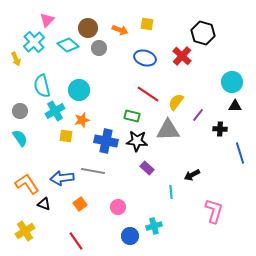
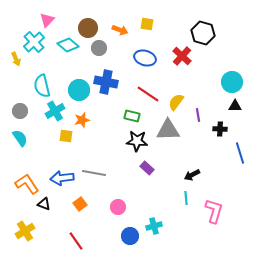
purple line at (198, 115): rotated 48 degrees counterclockwise
blue cross at (106, 141): moved 59 px up
gray line at (93, 171): moved 1 px right, 2 px down
cyan line at (171, 192): moved 15 px right, 6 px down
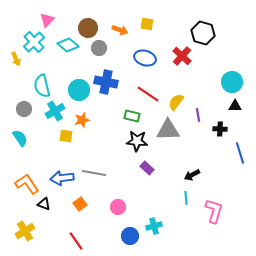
gray circle at (20, 111): moved 4 px right, 2 px up
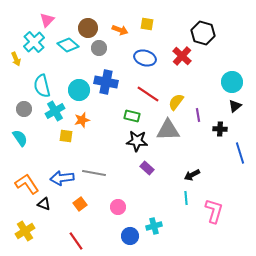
black triangle at (235, 106): rotated 40 degrees counterclockwise
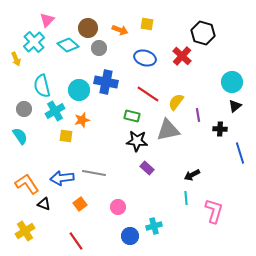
gray triangle at (168, 130): rotated 10 degrees counterclockwise
cyan semicircle at (20, 138): moved 2 px up
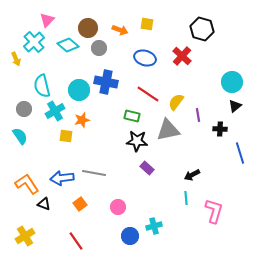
black hexagon at (203, 33): moved 1 px left, 4 px up
yellow cross at (25, 231): moved 5 px down
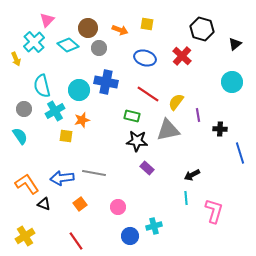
black triangle at (235, 106): moved 62 px up
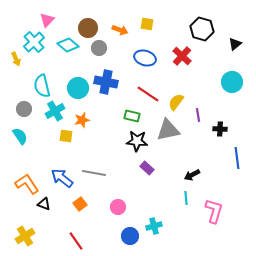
cyan circle at (79, 90): moved 1 px left, 2 px up
blue line at (240, 153): moved 3 px left, 5 px down; rotated 10 degrees clockwise
blue arrow at (62, 178): rotated 45 degrees clockwise
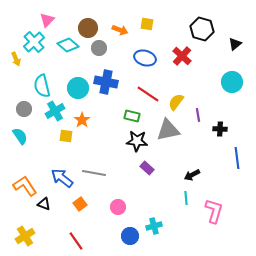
orange star at (82, 120): rotated 21 degrees counterclockwise
orange L-shape at (27, 184): moved 2 px left, 2 px down
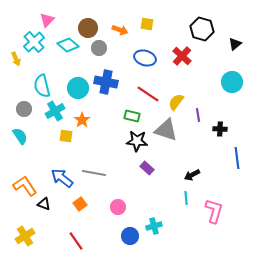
gray triangle at (168, 130): moved 2 px left; rotated 30 degrees clockwise
